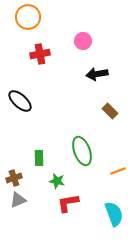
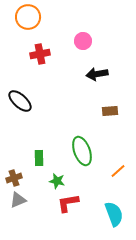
brown rectangle: rotated 49 degrees counterclockwise
orange line: rotated 21 degrees counterclockwise
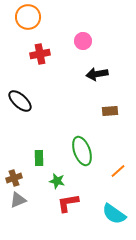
cyan semicircle: rotated 145 degrees clockwise
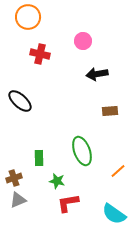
red cross: rotated 24 degrees clockwise
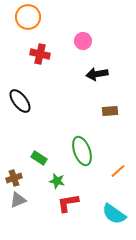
black ellipse: rotated 10 degrees clockwise
green rectangle: rotated 56 degrees counterclockwise
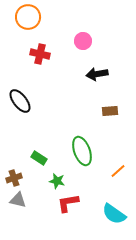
gray triangle: rotated 36 degrees clockwise
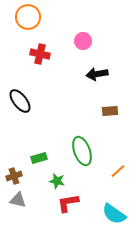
green rectangle: rotated 49 degrees counterclockwise
brown cross: moved 2 px up
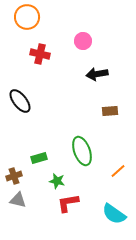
orange circle: moved 1 px left
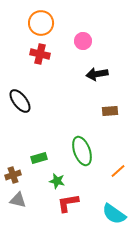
orange circle: moved 14 px right, 6 px down
brown cross: moved 1 px left, 1 px up
